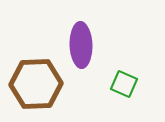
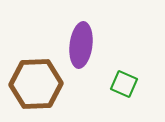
purple ellipse: rotated 9 degrees clockwise
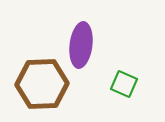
brown hexagon: moved 6 px right
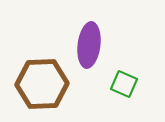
purple ellipse: moved 8 px right
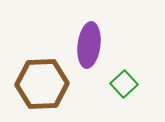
green square: rotated 24 degrees clockwise
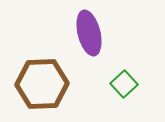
purple ellipse: moved 12 px up; rotated 21 degrees counterclockwise
